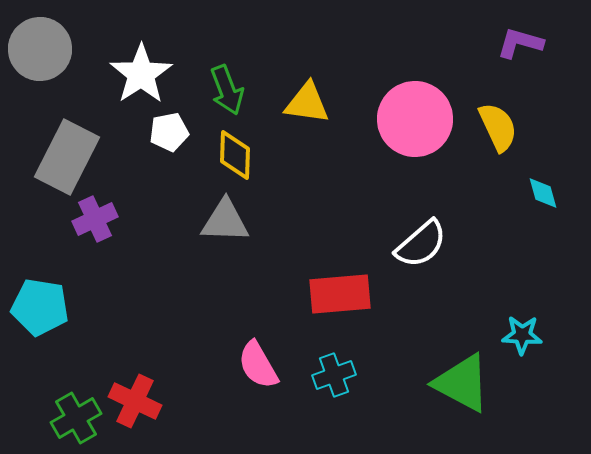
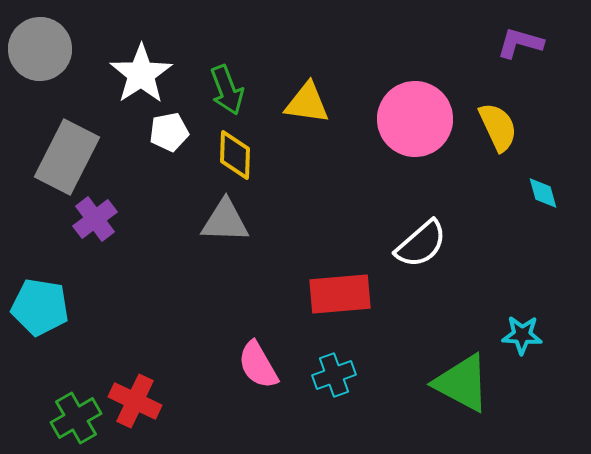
purple cross: rotated 12 degrees counterclockwise
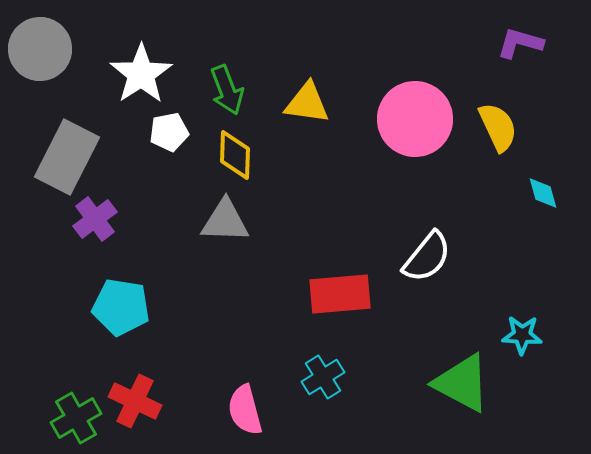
white semicircle: moved 6 px right, 13 px down; rotated 10 degrees counterclockwise
cyan pentagon: moved 81 px right
pink semicircle: moved 13 px left, 45 px down; rotated 15 degrees clockwise
cyan cross: moved 11 px left, 2 px down; rotated 12 degrees counterclockwise
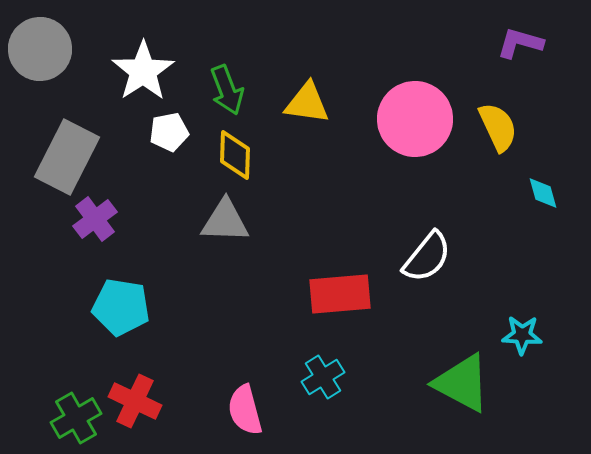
white star: moved 2 px right, 3 px up
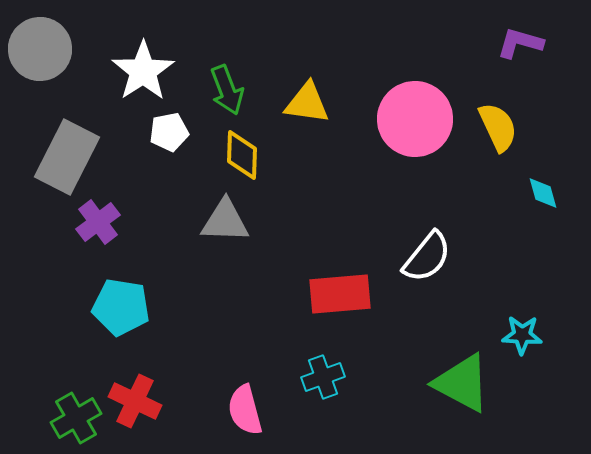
yellow diamond: moved 7 px right
purple cross: moved 3 px right, 3 px down
cyan cross: rotated 12 degrees clockwise
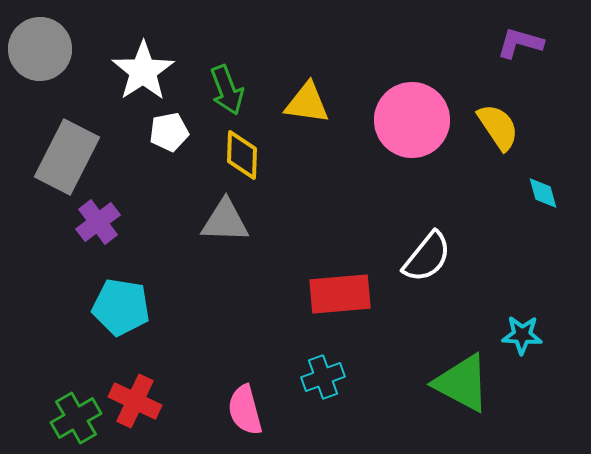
pink circle: moved 3 px left, 1 px down
yellow semicircle: rotated 9 degrees counterclockwise
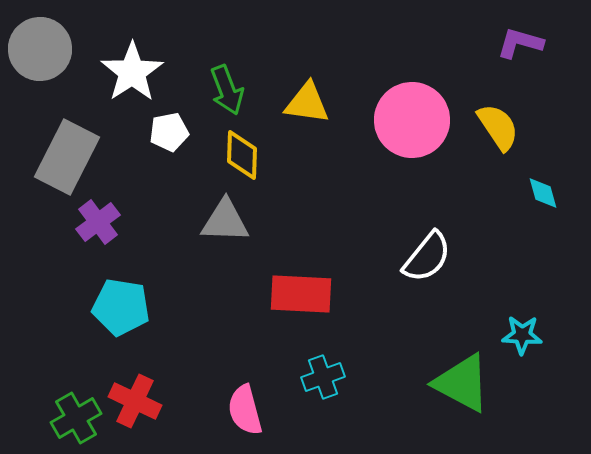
white star: moved 11 px left, 1 px down
red rectangle: moved 39 px left; rotated 8 degrees clockwise
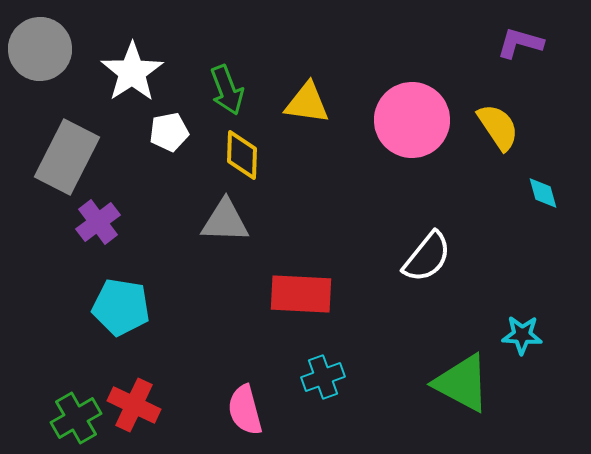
red cross: moved 1 px left, 4 px down
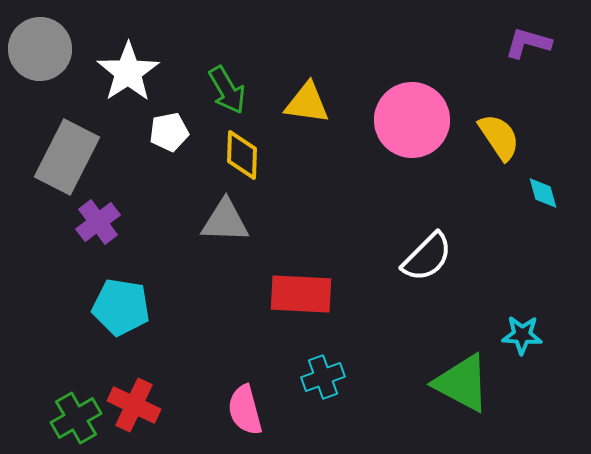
purple L-shape: moved 8 px right
white star: moved 4 px left
green arrow: rotated 9 degrees counterclockwise
yellow semicircle: moved 1 px right, 10 px down
white semicircle: rotated 6 degrees clockwise
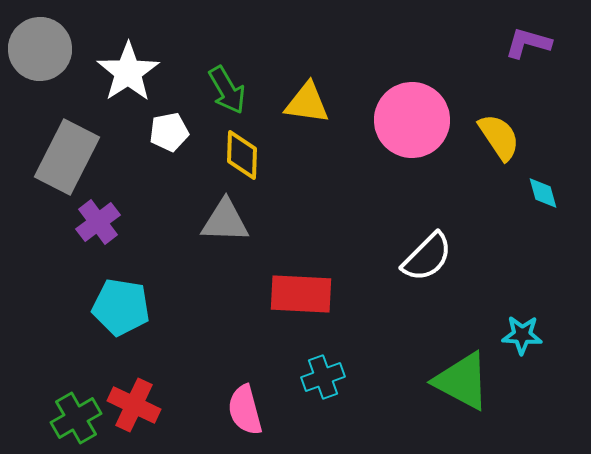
green triangle: moved 2 px up
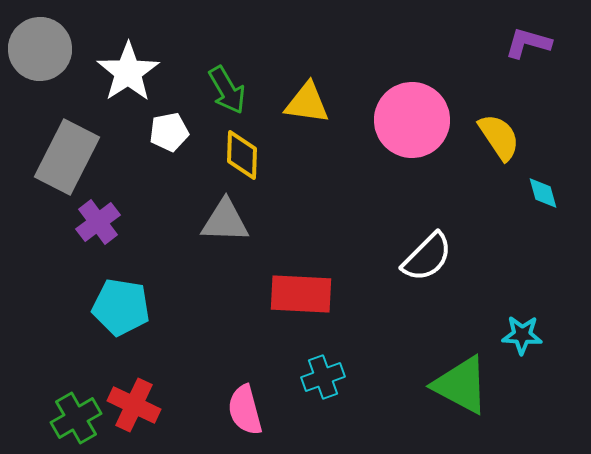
green triangle: moved 1 px left, 4 px down
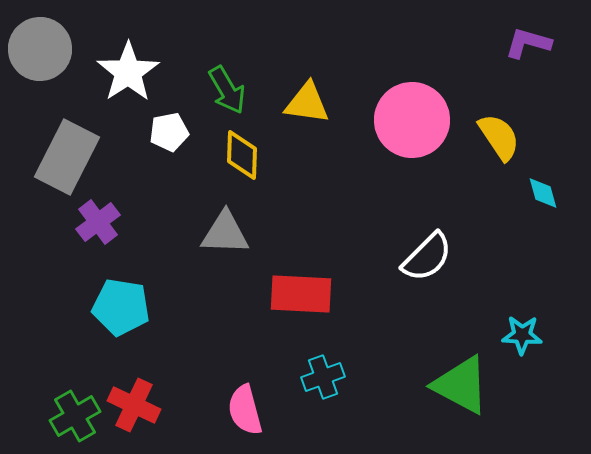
gray triangle: moved 12 px down
green cross: moved 1 px left, 2 px up
